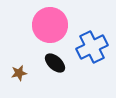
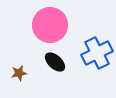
blue cross: moved 5 px right, 6 px down
black ellipse: moved 1 px up
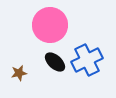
blue cross: moved 10 px left, 7 px down
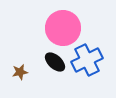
pink circle: moved 13 px right, 3 px down
brown star: moved 1 px right, 1 px up
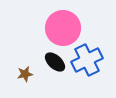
brown star: moved 5 px right, 2 px down
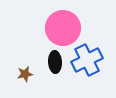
black ellipse: rotated 45 degrees clockwise
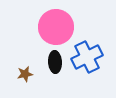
pink circle: moved 7 px left, 1 px up
blue cross: moved 3 px up
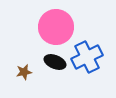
black ellipse: rotated 65 degrees counterclockwise
brown star: moved 1 px left, 2 px up
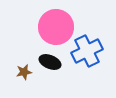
blue cross: moved 6 px up
black ellipse: moved 5 px left
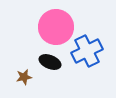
brown star: moved 5 px down
